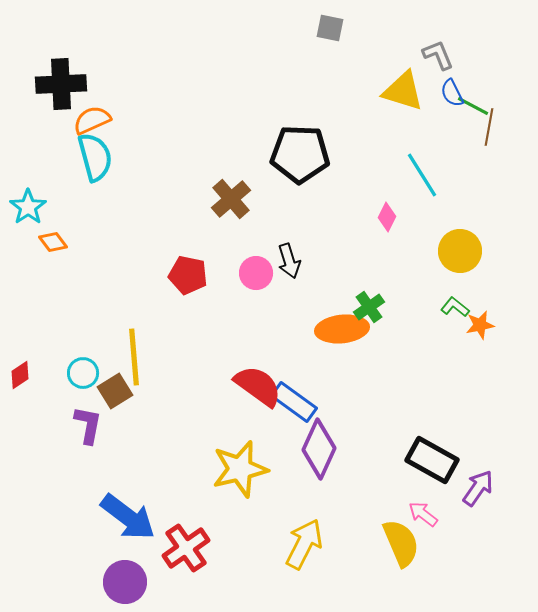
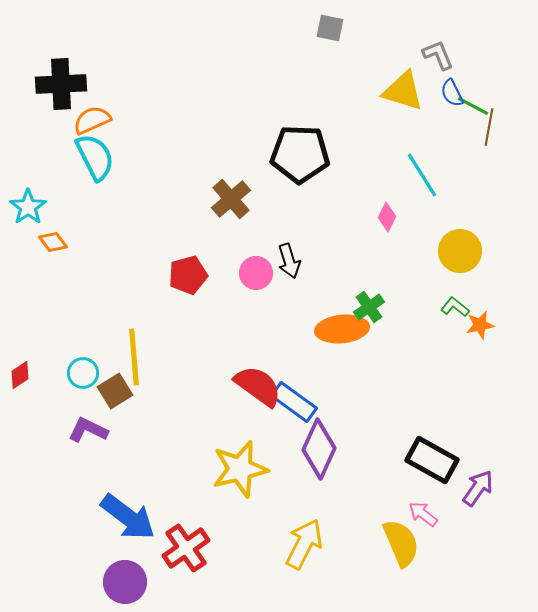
cyan semicircle: rotated 12 degrees counterclockwise
red pentagon: rotated 27 degrees counterclockwise
purple L-shape: moved 5 px down; rotated 75 degrees counterclockwise
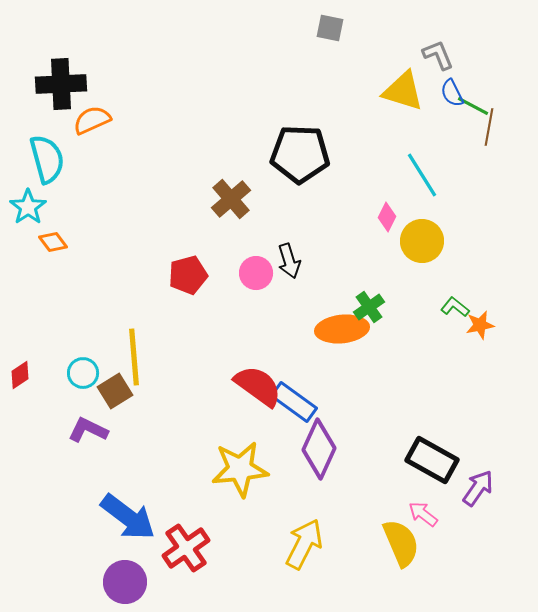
cyan semicircle: moved 48 px left, 2 px down; rotated 12 degrees clockwise
yellow circle: moved 38 px left, 10 px up
yellow star: rotated 8 degrees clockwise
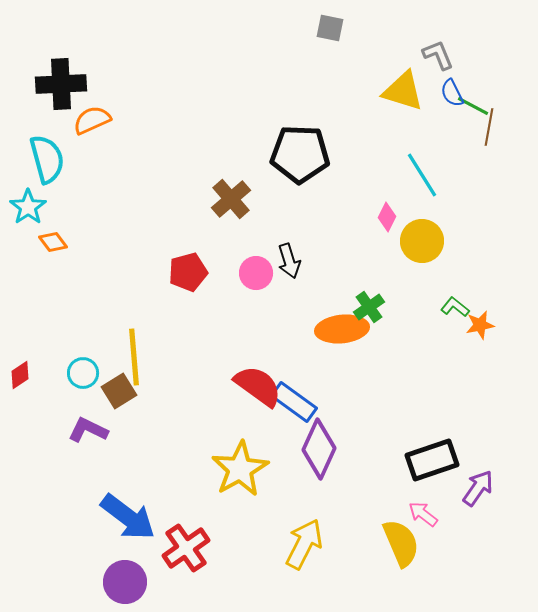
red pentagon: moved 3 px up
brown square: moved 4 px right
black rectangle: rotated 48 degrees counterclockwise
yellow star: rotated 24 degrees counterclockwise
